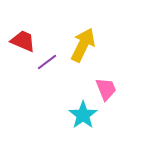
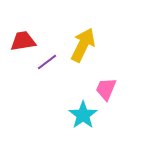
red trapezoid: rotated 32 degrees counterclockwise
pink trapezoid: rotated 135 degrees counterclockwise
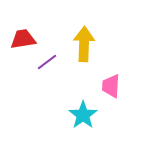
red trapezoid: moved 2 px up
yellow arrow: moved 1 px right, 1 px up; rotated 24 degrees counterclockwise
pink trapezoid: moved 5 px right, 3 px up; rotated 20 degrees counterclockwise
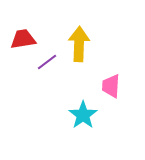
yellow arrow: moved 5 px left
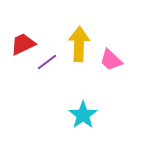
red trapezoid: moved 5 px down; rotated 16 degrees counterclockwise
pink trapezoid: moved 26 px up; rotated 50 degrees counterclockwise
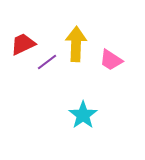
yellow arrow: moved 3 px left
pink trapezoid: rotated 10 degrees counterclockwise
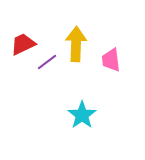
pink trapezoid: rotated 50 degrees clockwise
cyan star: moved 1 px left
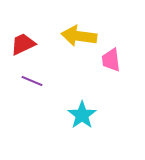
yellow arrow: moved 3 px right, 8 px up; rotated 84 degrees counterclockwise
purple line: moved 15 px left, 19 px down; rotated 60 degrees clockwise
